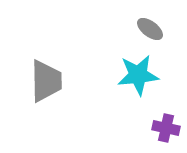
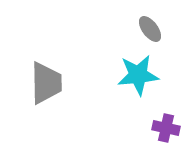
gray ellipse: rotated 16 degrees clockwise
gray trapezoid: moved 2 px down
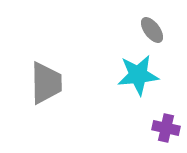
gray ellipse: moved 2 px right, 1 px down
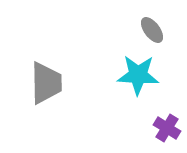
cyan star: rotated 9 degrees clockwise
purple cross: moved 1 px right; rotated 20 degrees clockwise
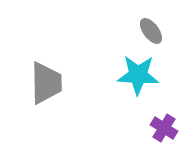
gray ellipse: moved 1 px left, 1 px down
purple cross: moved 3 px left
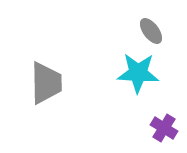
cyan star: moved 2 px up
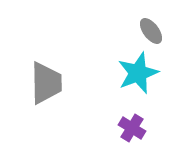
cyan star: rotated 24 degrees counterclockwise
purple cross: moved 32 px left
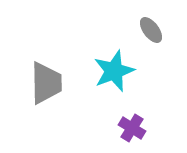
gray ellipse: moved 1 px up
cyan star: moved 24 px left, 2 px up
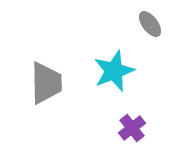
gray ellipse: moved 1 px left, 6 px up
purple cross: rotated 20 degrees clockwise
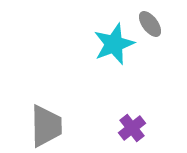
cyan star: moved 27 px up
gray trapezoid: moved 43 px down
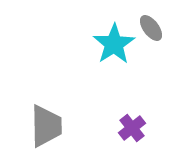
gray ellipse: moved 1 px right, 4 px down
cyan star: rotated 12 degrees counterclockwise
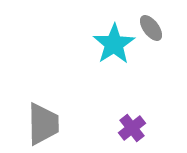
gray trapezoid: moved 3 px left, 2 px up
